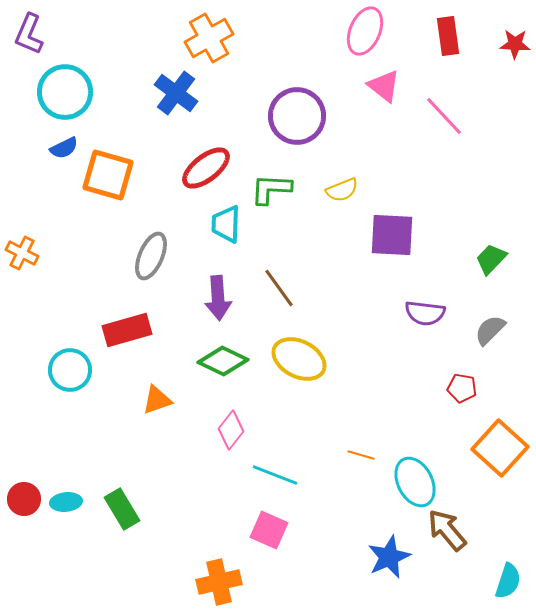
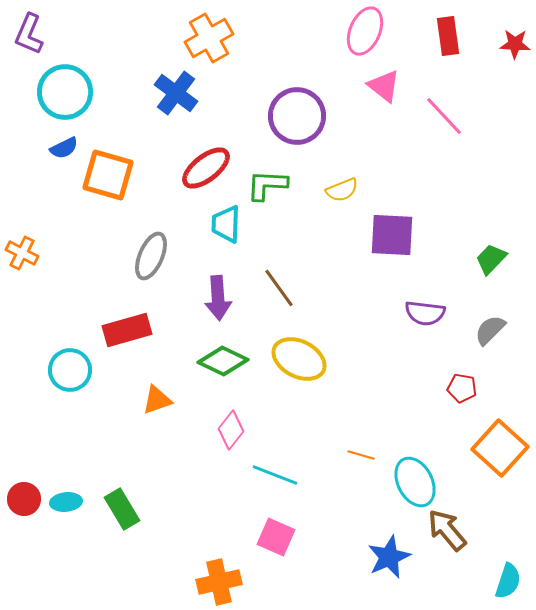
green L-shape at (271, 189): moved 4 px left, 4 px up
pink square at (269, 530): moved 7 px right, 7 px down
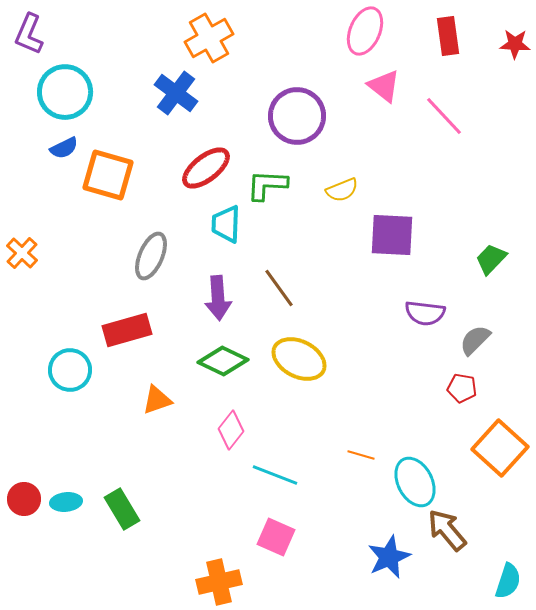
orange cross at (22, 253): rotated 16 degrees clockwise
gray semicircle at (490, 330): moved 15 px left, 10 px down
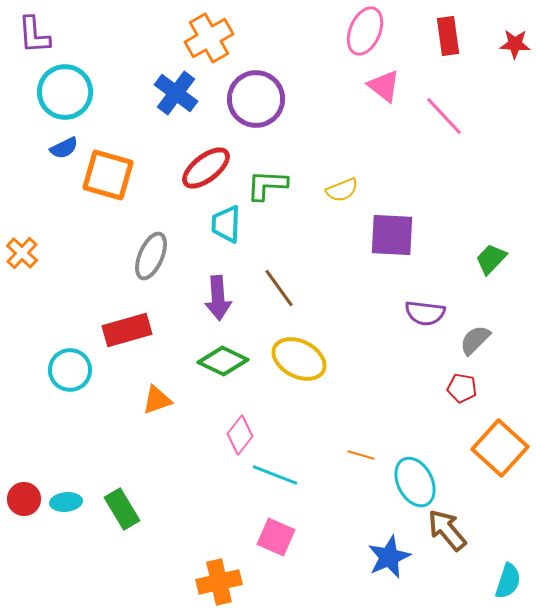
purple L-shape at (29, 34): moved 5 px right, 1 px down; rotated 27 degrees counterclockwise
purple circle at (297, 116): moved 41 px left, 17 px up
pink diamond at (231, 430): moved 9 px right, 5 px down
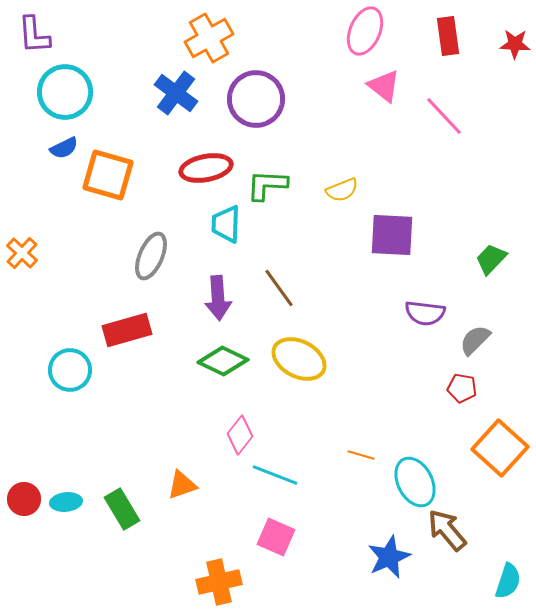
red ellipse at (206, 168): rotated 27 degrees clockwise
orange triangle at (157, 400): moved 25 px right, 85 px down
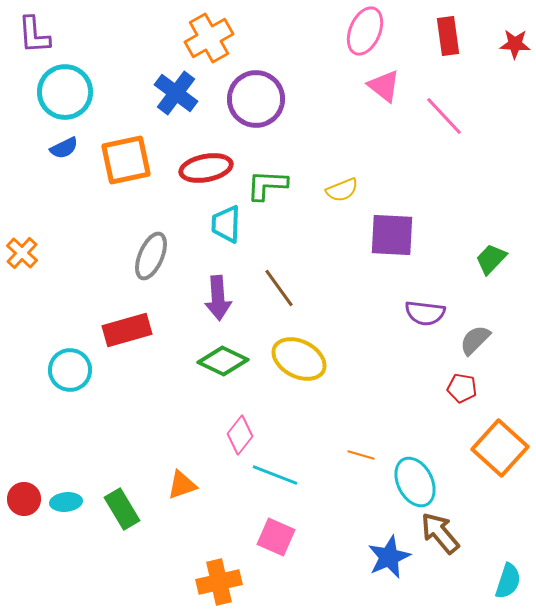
orange square at (108, 175): moved 18 px right, 15 px up; rotated 28 degrees counterclockwise
brown arrow at (447, 530): moved 7 px left, 3 px down
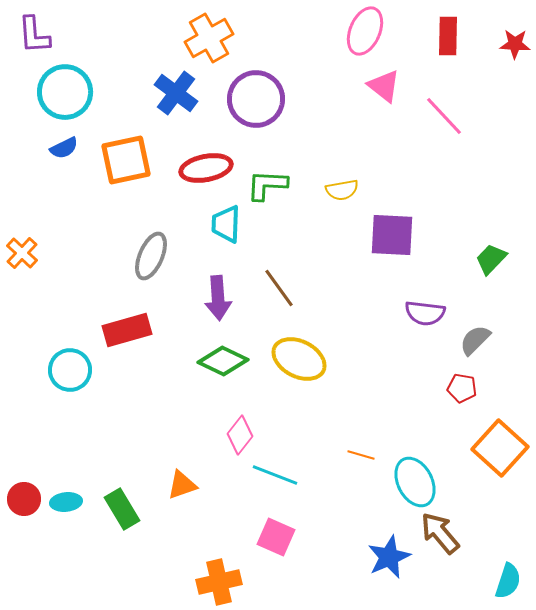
red rectangle at (448, 36): rotated 9 degrees clockwise
yellow semicircle at (342, 190): rotated 12 degrees clockwise
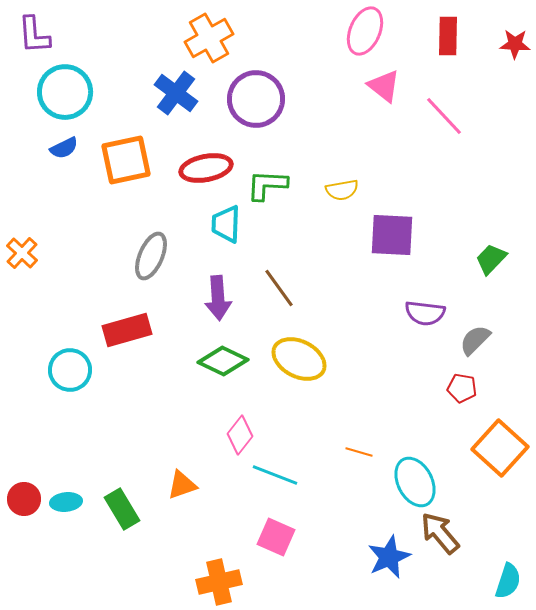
orange line at (361, 455): moved 2 px left, 3 px up
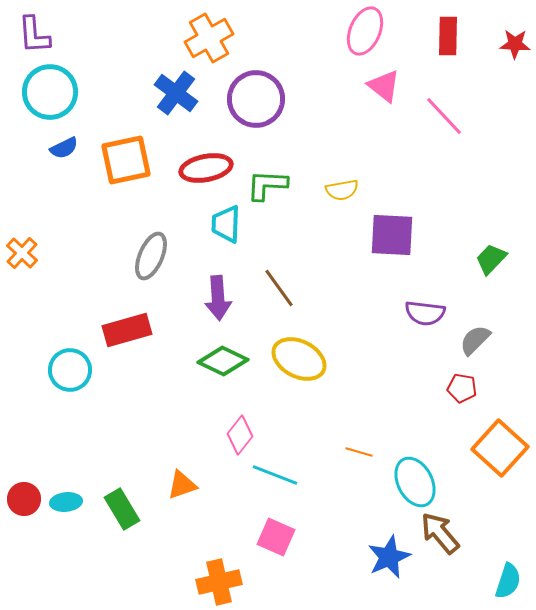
cyan circle at (65, 92): moved 15 px left
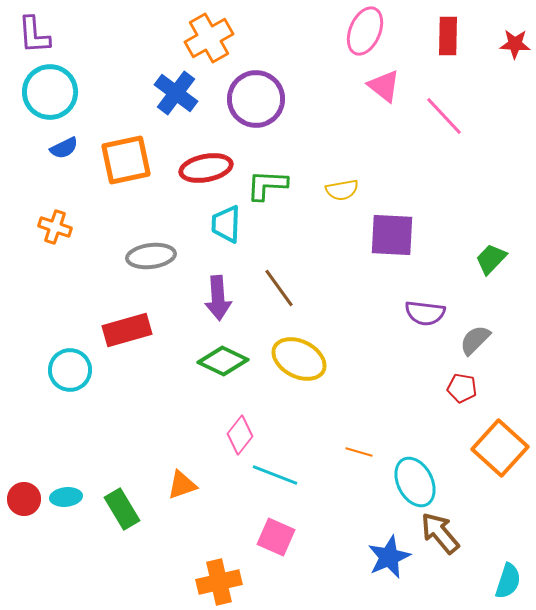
orange cross at (22, 253): moved 33 px right, 26 px up; rotated 24 degrees counterclockwise
gray ellipse at (151, 256): rotated 60 degrees clockwise
cyan ellipse at (66, 502): moved 5 px up
